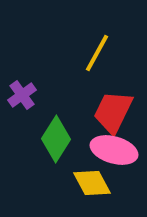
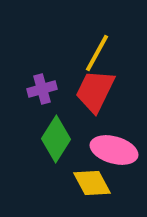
purple cross: moved 20 px right, 6 px up; rotated 20 degrees clockwise
red trapezoid: moved 18 px left, 21 px up
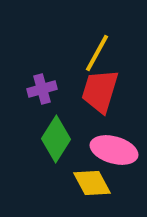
red trapezoid: moved 5 px right; rotated 9 degrees counterclockwise
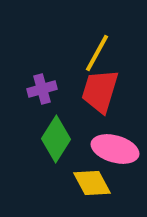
pink ellipse: moved 1 px right, 1 px up
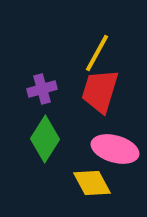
green diamond: moved 11 px left
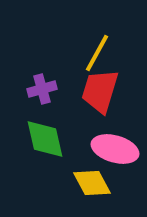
green diamond: rotated 45 degrees counterclockwise
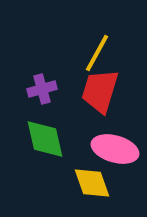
yellow diamond: rotated 9 degrees clockwise
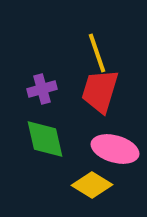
yellow line: rotated 48 degrees counterclockwise
yellow diamond: moved 2 px down; rotated 39 degrees counterclockwise
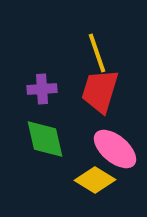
purple cross: rotated 12 degrees clockwise
pink ellipse: rotated 24 degrees clockwise
yellow diamond: moved 3 px right, 5 px up
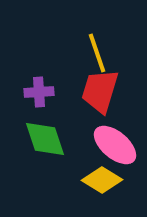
purple cross: moved 3 px left, 3 px down
green diamond: rotated 6 degrees counterclockwise
pink ellipse: moved 4 px up
yellow diamond: moved 7 px right
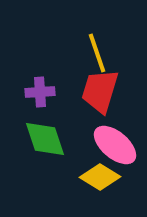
purple cross: moved 1 px right
yellow diamond: moved 2 px left, 3 px up
